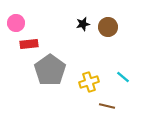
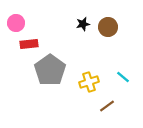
brown line: rotated 49 degrees counterclockwise
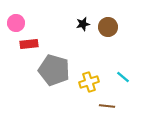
gray pentagon: moved 4 px right; rotated 20 degrees counterclockwise
brown line: rotated 42 degrees clockwise
